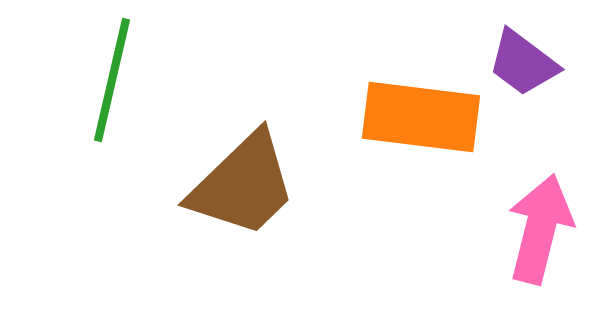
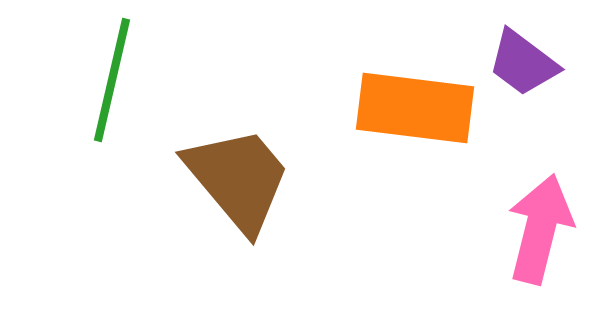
orange rectangle: moved 6 px left, 9 px up
brown trapezoid: moved 5 px left, 6 px up; rotated 86 degrees counterclockwise
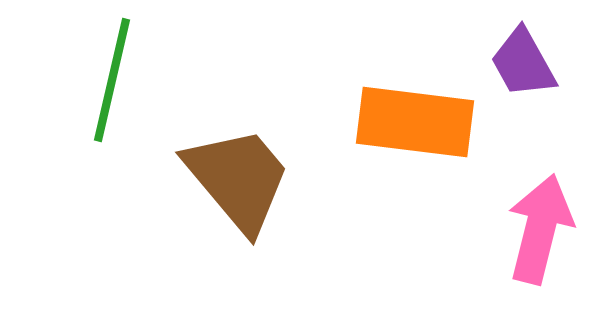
purple trapezoid: rotated 24 degrees clockwise
orange rectangle: moved 14 px down
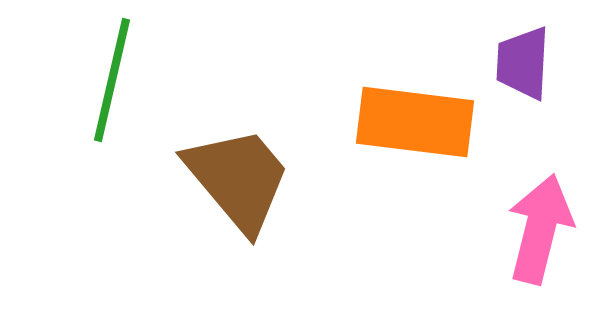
purple trapezoid: rotated 32 degrees clockwise
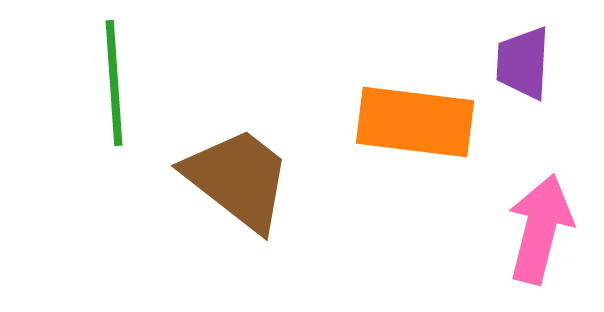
green line: moved 2 px right, 3 px down; rotated 17 degrees counterclockwise
brown trapezoid: rotated 12 degrees counterclockwise
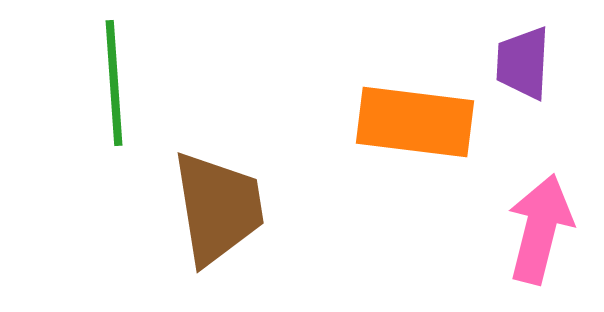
brown trapezoid: moved 20 px left, 29 px down; rotated 43 degrees clockwise
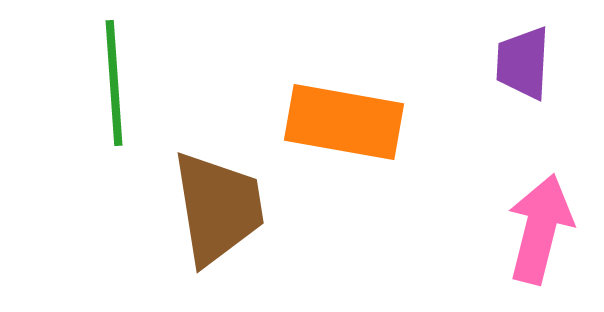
orange rectangle: moved 71 px left; rotated 3 degrees clockwise
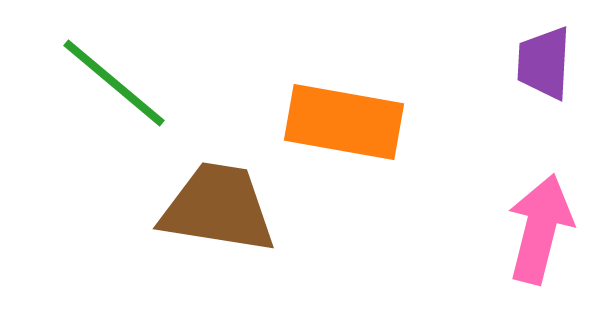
purple trapezoid: moved 21 px right
green line: rotated 46 degrees counterclockwise
brown trapezoid: rotated 72 degrees counterclockwise
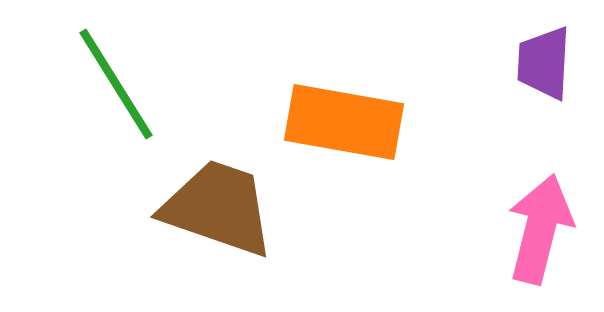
green line: moved 2 px right, 1 px down; rotated 18 degrees clockwise
brown trapezoid: rotated 10 degrees clockwise
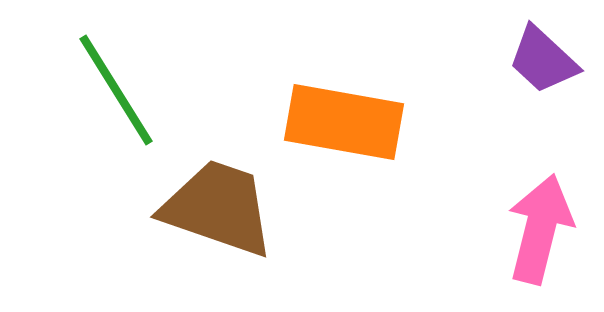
purple trapezoid: moved 1 px left, 3 px up; rotated 50 degrees counterclockwise
green line: moved 6 px down
